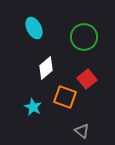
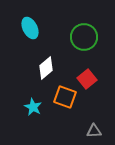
cyan ellipse: moved 4 px left
gray triangle: moved 12 px right; rotated 42 degrees counterclockwise
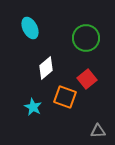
green circle: moved 2 px right, 1 px down
gray triangle: moved 4 px right
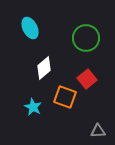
white diamond: moved 2 px left
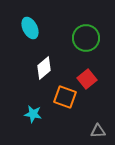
cyan star: moved 7 px down; rotated 18 degrees counterclockwise
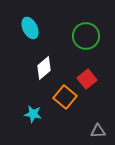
green circle: moved 2 px up
orange square: rotated 20 degrees clockwise
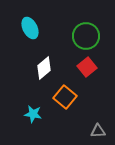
red square: moved 12 px up
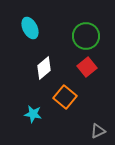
gray triangle: rotated 21 degrees counterclockwise
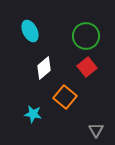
cyan ellipse: moved 3 px down
gray triangle: moved 2 px left, 1 px up; rotated 35 degrees counterclockwise
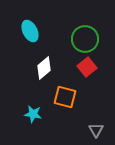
green circle: moved 1 px left, 3 px down
orange square: rotated 25 degrees counterclockwise
